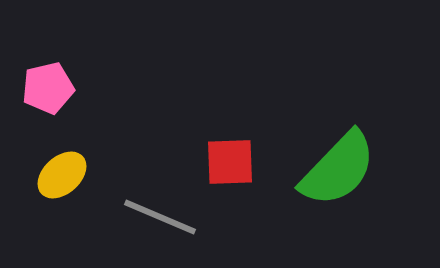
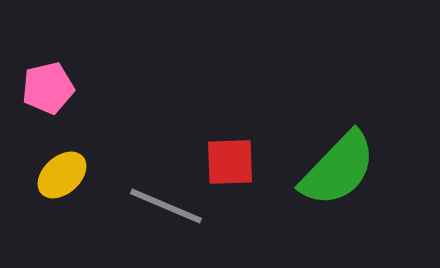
gray line: moved 6 px right, 11 px up
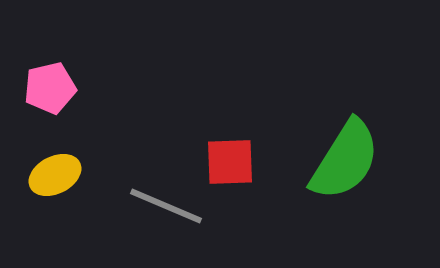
pink pentagon: moved 2 px right
green semicircle: moved 7 px right, 9 px up; rotated 12 degrees counterclockwise
yellow ellipse: moved 7 px left; rotated 15 degrees clockwise
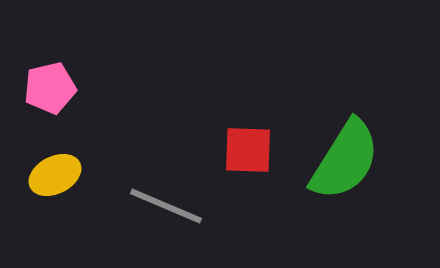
red square: moved 18 px right, 12 px up; rotated 4 degrees clockwise
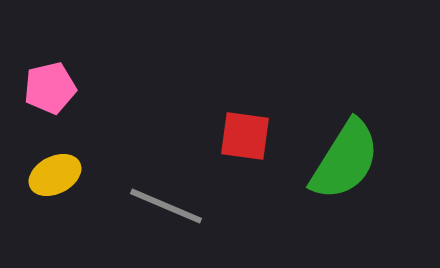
red square: moved 3 px left, 14 px up; rotated 6 degrees clockwise
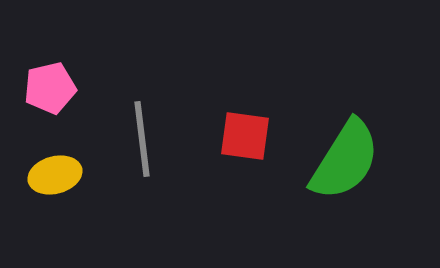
yellow ellipse: rotated 12 degrees clockwise
gray line: moved 24 px left, 67 px up; rotated 60 degrees clockwise
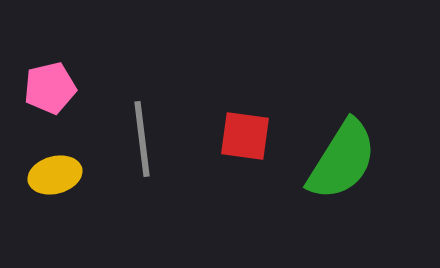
green semicircle: moved 3 px left
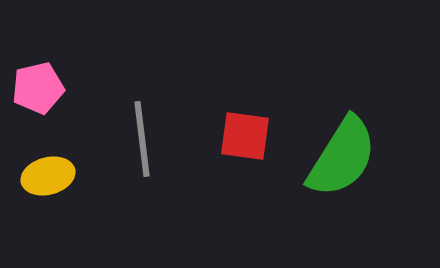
pink pentagon: moved 12 px left
green semicircle: moved 3 px up
yellow ellipse: moved 7 px left, 1 px down
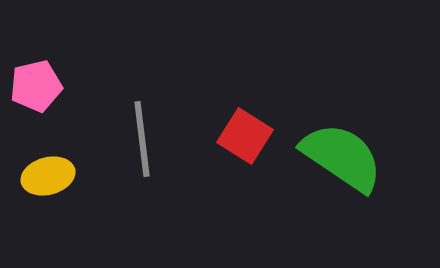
pink pentagon: moved 2 px left, 2 px up
red square: rotated 24 degrees clockwise
green semicircle: rotated 88 degrees counterclockwise
